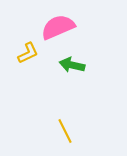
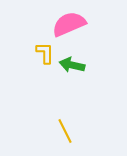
pink semicircle: moved 11 px right, 3 px up
yellow L-shape: moved 17 px right; rotated 65 degrees counterclockwise
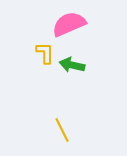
yellow line: moved 3 px left, 1 px up
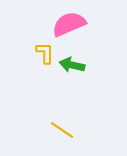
yellow line: rotated 30 degrees counterclockwise
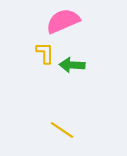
pink semicircle: moved 6 px left, 3 px up
green arrow: rotated 10 degrees counterclockwise
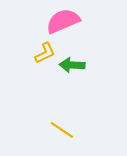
yellow L-shape: rotated 65 degrees clockwise
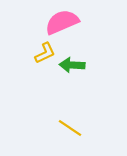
pink semicircle: moved 1 px left, 1 px down
yellow line: moved 8 px right, 2 px up
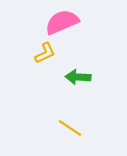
green arrow: moved 6 px right, 12 px down
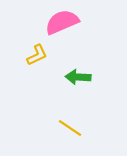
yellow L-shape: moved 8 px left, 2 px down
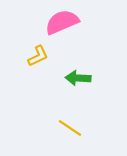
yellow L-shape: moved 1 px right, 1 px down
green arrow: moved 1 px down
